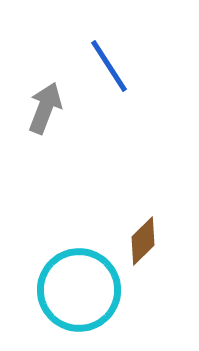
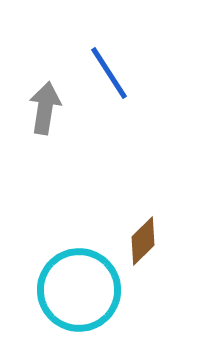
blue line: moved 7 px down
gray arrow: rotated 12 degrees counterclockwise
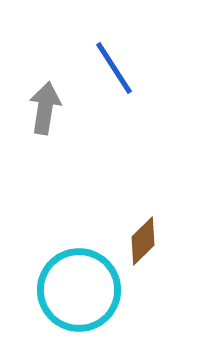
blue line: moved 5 px right, 5 px up
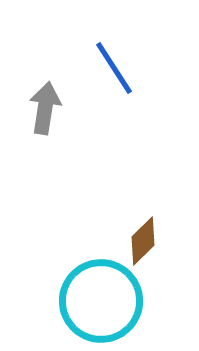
cyan circle: moved 22 px right, 11 px down
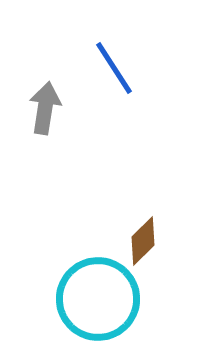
cyan circle: moved 3 px left, 2 px up
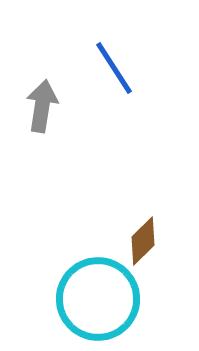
gray arrow: moved 3 px left, 2 px up
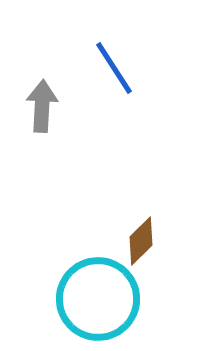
gray arrow: rotated 6 degrees counterclockwise
brown diamond: moved 2 px left
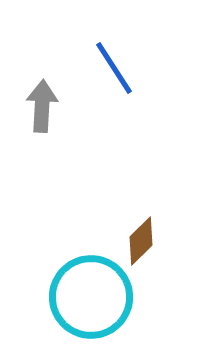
cyan circle: moved 7 px left, 2 px up
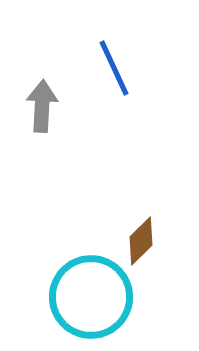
blue line: rotated 8 degrees clockwise
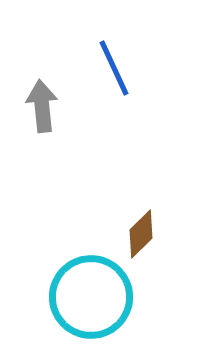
gray arrow: rotated 9 degrees counterclockwise
brown diamond: moved 7 px up
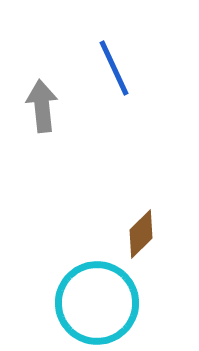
cyan circle: moved 6 px right, 6 px down
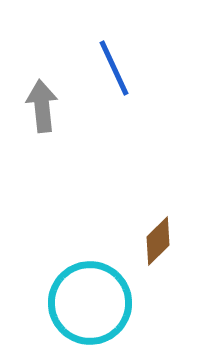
brown diamond: moved 17 px right, 7 px down
cyan circle: moved 7 px left
